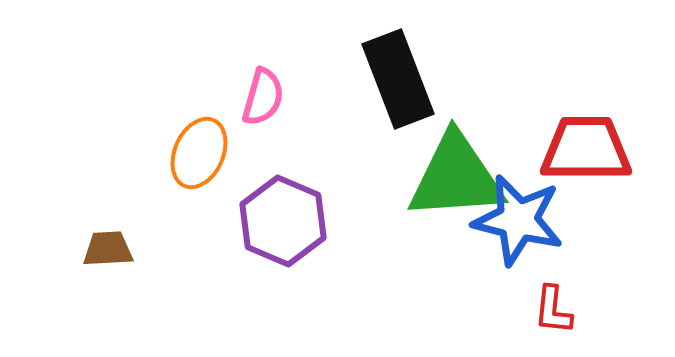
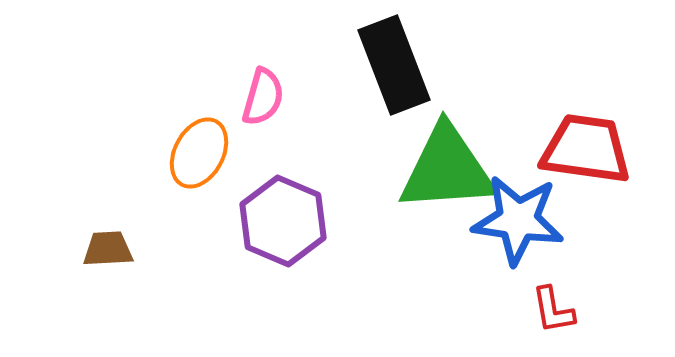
black rectangle: moved 4 px left, 14 px up
red trapezoid: rotated 8 degrees clockwise
orange ellipse: rotated 4 degrees clockwise
green triangle: moved 9 px left, 8 px up
blue star: rotated 6 degrees counterclockwise
red L-shape: rotated 16 degrees counterclockwise
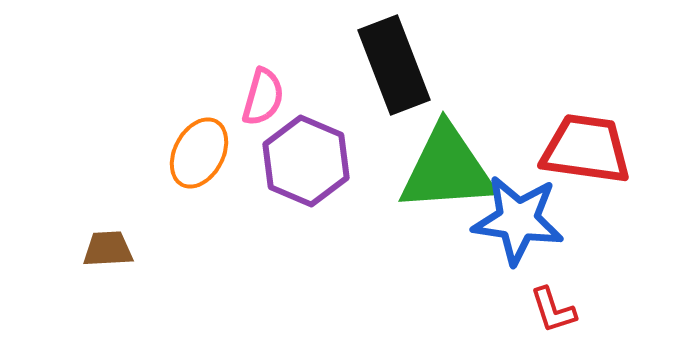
purple hexagon: moved 23 px right, 60 px up
red L-shape: rotated 8 degrees counterclockwise
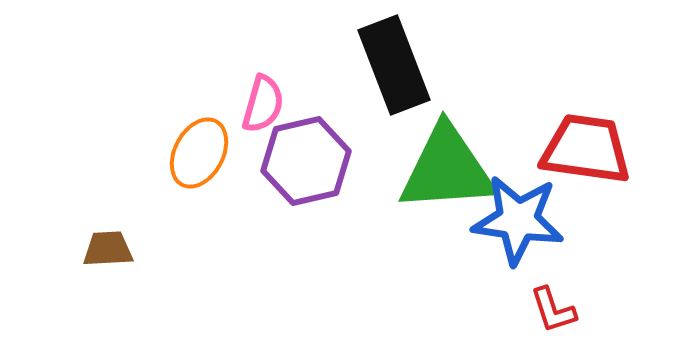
pink semicircle: moved 7 px down
purple hexagon: rotated 24 degrees clockwise
